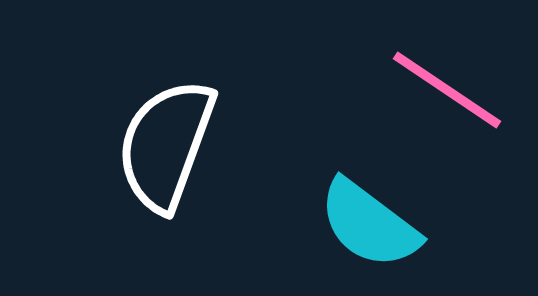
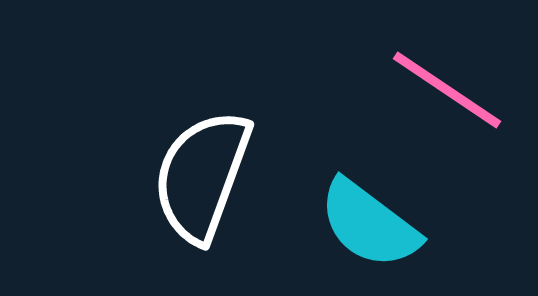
white semicircle: moved 36 px right, 31 px down
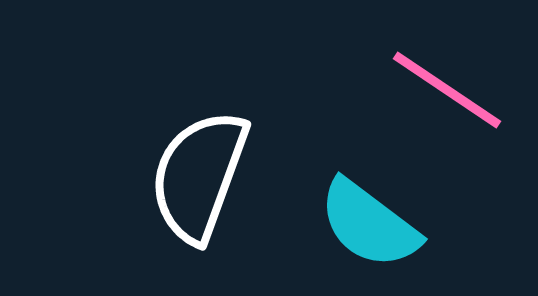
white semicircle: moved 3 px left
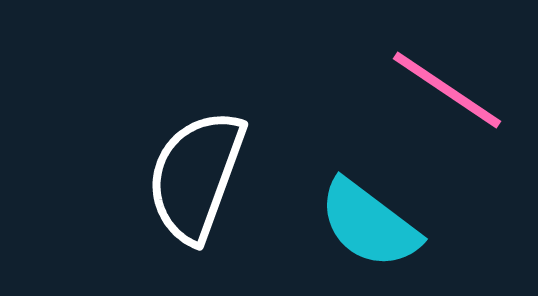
white semicircle: moved 3 px left
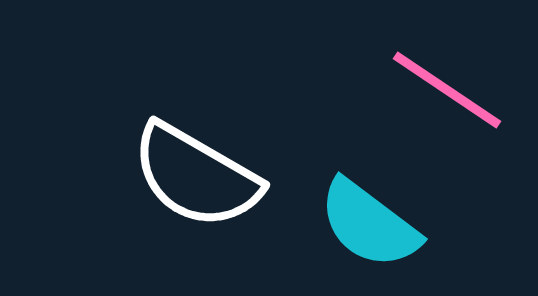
white semicircle: rotated 80 degrees counterclockwise
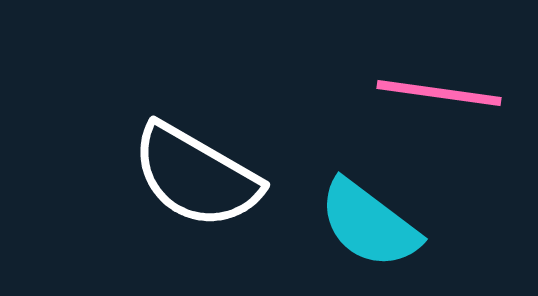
pink line: moved 8 px left, 3 px down; rotated 26 degrees counterclockwise
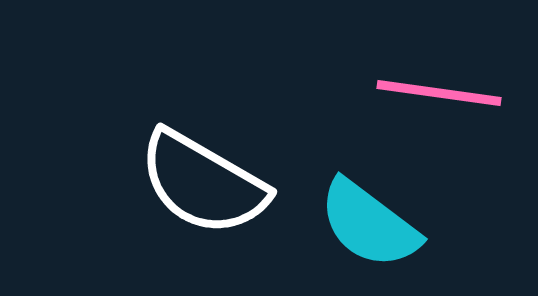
white semicircle: moved 7 px right, 7 px down
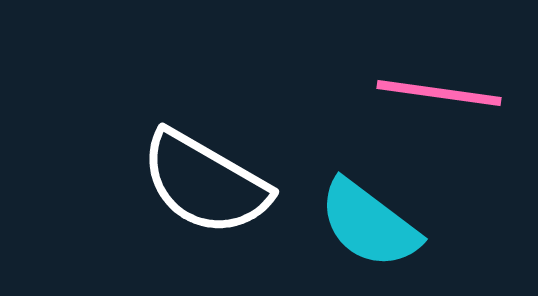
white semicircle: moved 2 px right
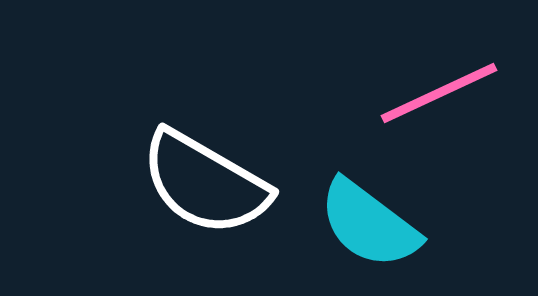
pink line: rotated 33 degrees counterclockwise
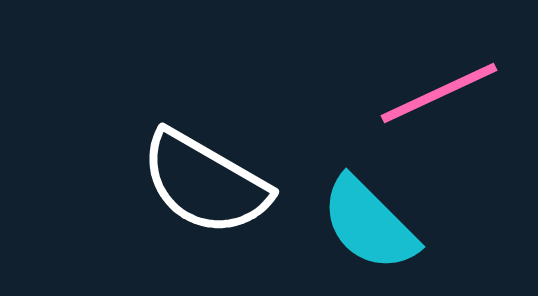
cyan semicircle: rotated 8 degrees clockwise
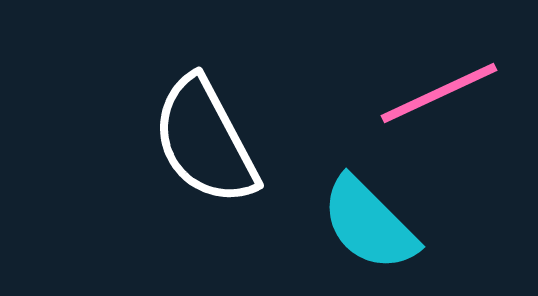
white semicircle: moved 42 px up; rotated 32 degrees clockwise
